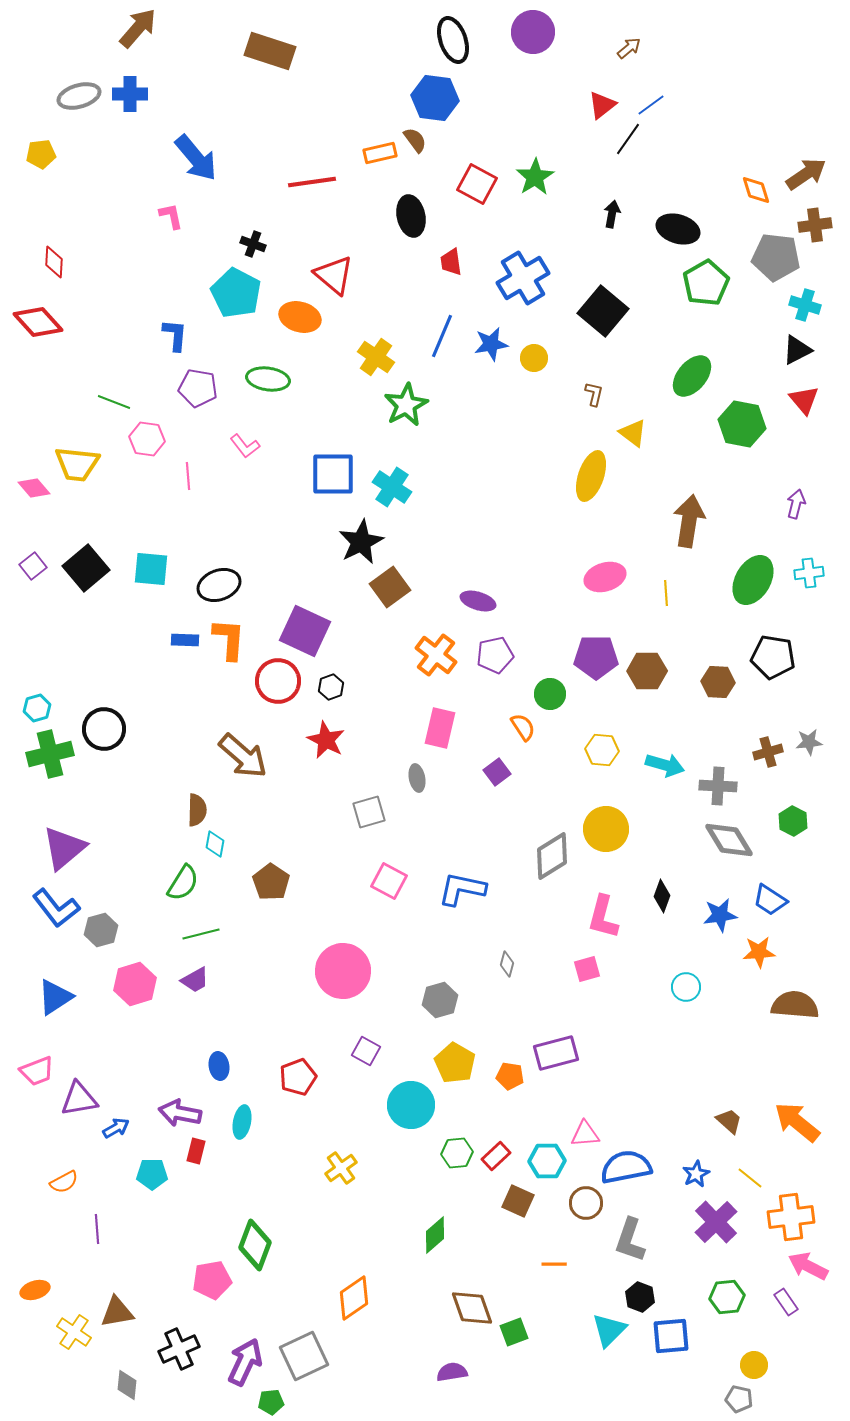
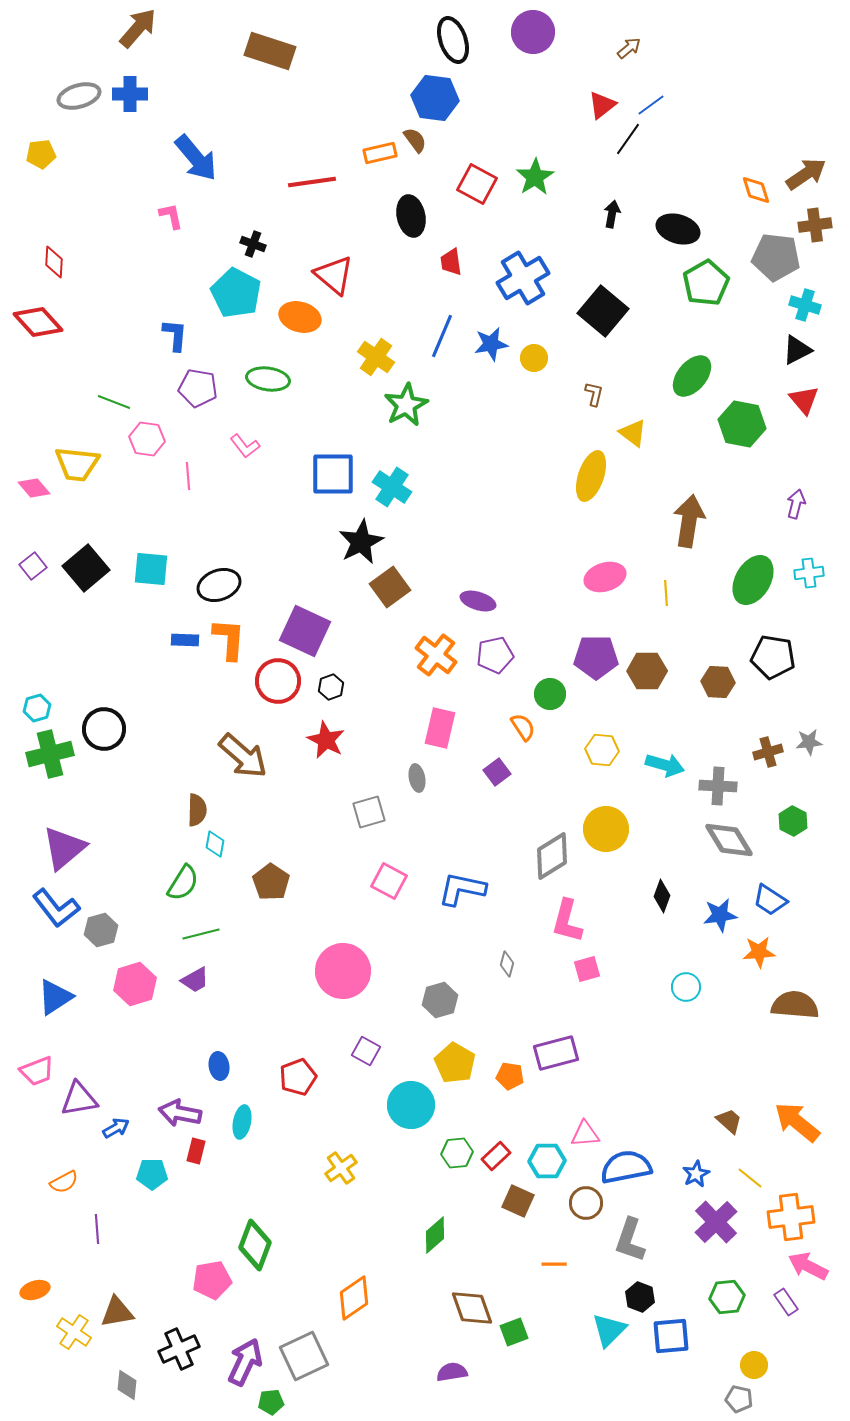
pink L-shape at (603, 917): moved 36 px left, 4 px down
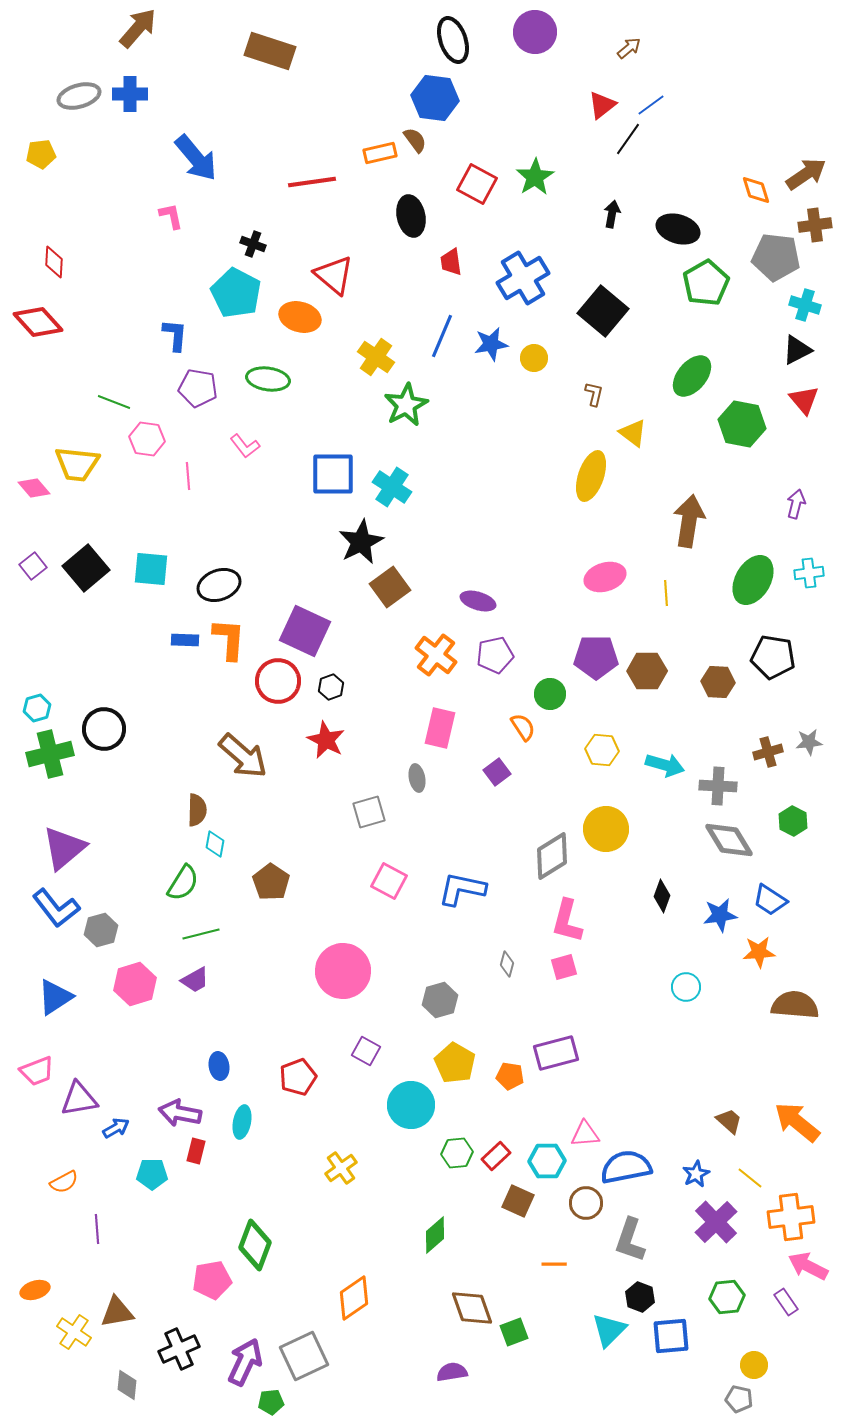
purple circle at (533, 32): moved 2 px right
pink square at (587, 969): moved 23 px left, 2 px up
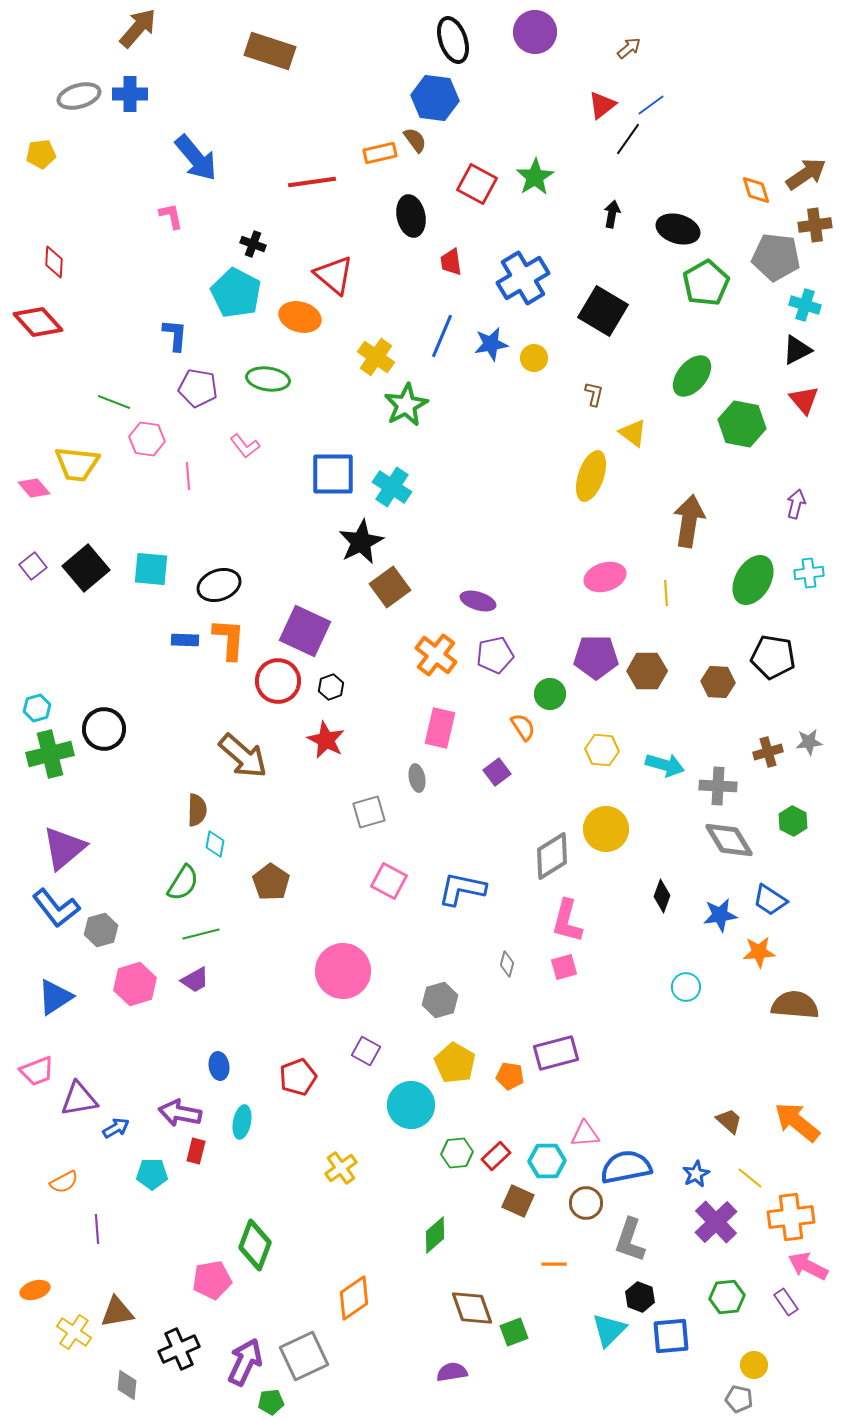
black square at (603, 311): rotated 9 degrees counterclockwise
